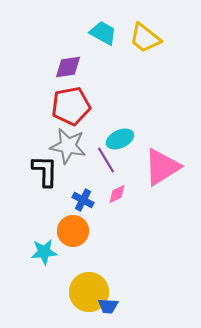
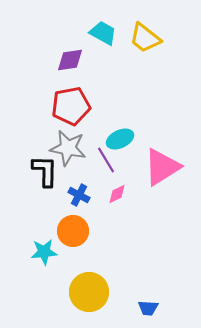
purple diamond: moved 2 px right, 7 px up
gray star: moved 2 px down
blue cross: moved 4 px left, 5 px up
blue trapezoid: moved 40 px right, 2 px down
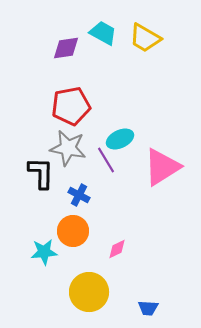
yellow trapezoid: rotated 8 degrees counterclockwise
purple diamond: moved 4 px left, 12 px up
black L-shape: moved 4 px left, 2 px down
pink diamond: moved 55 px down
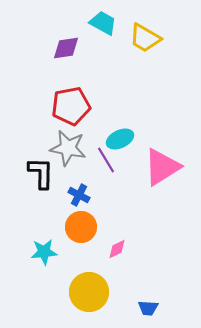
cyan trapezoid: moved 10 px up
orange circle: moved 8 px right, 4 px up
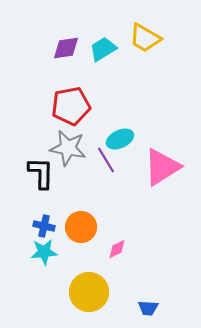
cyan trapezoid: moved 26 px down; rotated 60 degrees counterclockwise
blue cross: moved 35 px left, 31 px down; rotated 15 degrees counterclockwise
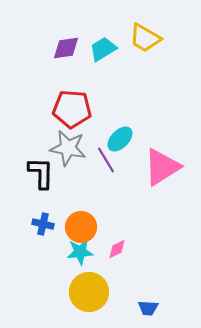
red pentagon: moved 1 px right, 3 px down; rotated 15 degrees clockwise
cyan ellipse: rotated 20 degrees counterclockwise
blue cross: moved 1 px left, 2 px up
cyan star: moved 36 px right
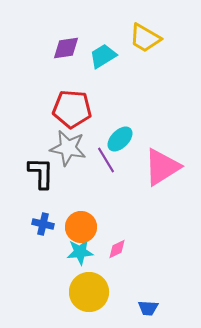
cyan trapezoid: moved 7 px down
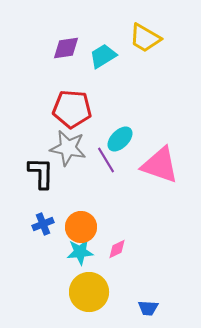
pink triangle: moved 2 px left, 2 px up; rotated 51 degrees clockwise
blue cross: rotated 35 degrees counterclockwise
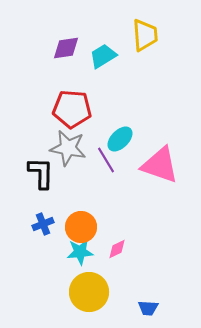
yellow trapezoid: moved 3 px up; rotated 124 degrees counterclockwise
